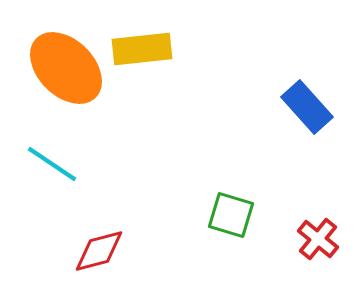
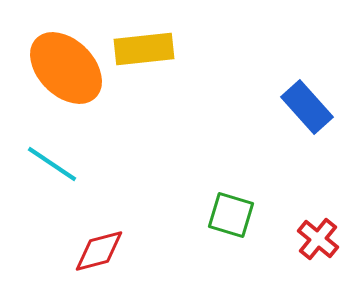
yellow rectangle: moved 2 px right
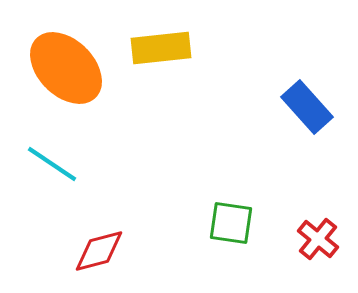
yellow rectangle: moved 17 px right, 1 px up
green square: moved 8 px down; rotated 9 degrees counterclockwise
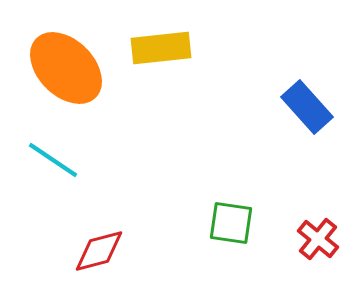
cyan line: moved 1 px right, 4 px up
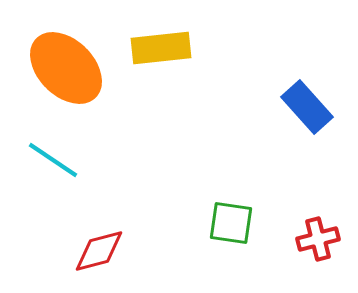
red cross: rotated 36 degrees clockwise
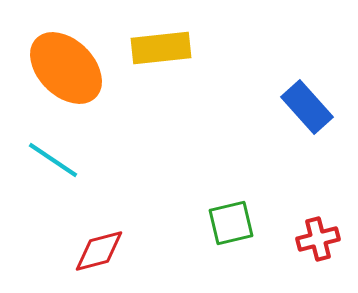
green square: rotated 21 degrees counterclockwise
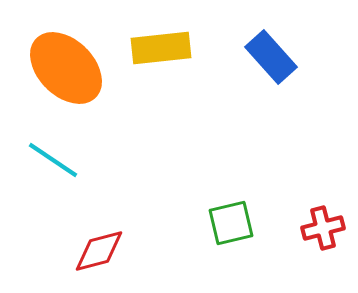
blue rectangle: moved 36 px left, 50 px up
red cross: moved 5 px right, 11 px up
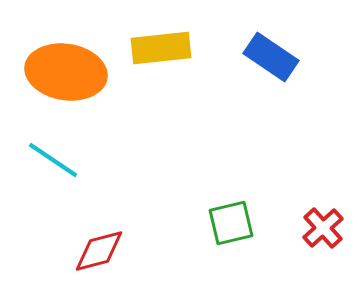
blue rectangle: rotated 14 degrees counterclockwise
orange ellipse: moved 4 px down; rotated 36 degrees counterclockwise
red cross: rotated 27 degrees counterclockwise
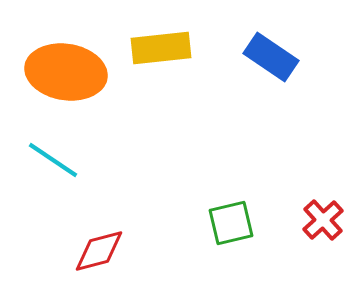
red cross: moved 8 px up
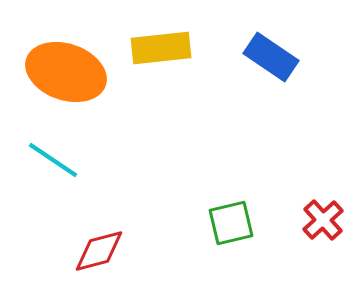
orange ellipse: rotated 10 degrees clockwise
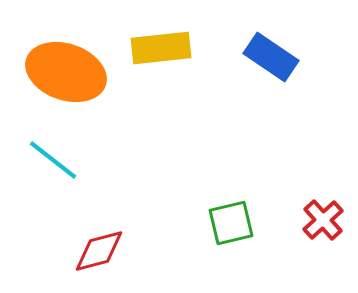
cyan line: rotated 4 degrees clockwise
